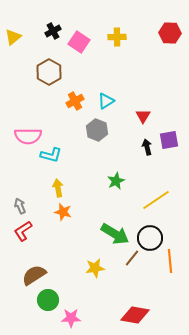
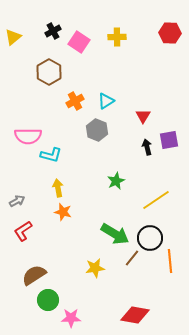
gray arrow: moved 3 px left, 5 px up; rotated 84 degrees clockwise
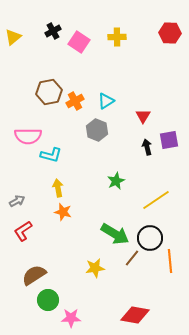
brown hexagon: moved 20 px down; rotated 20 degrees clockwise
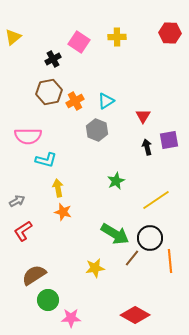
black cross: moved 28 px down
cyan L-shape: moved 5 px left, 5 px down
red diamond: rotated 20 degrees clockwise
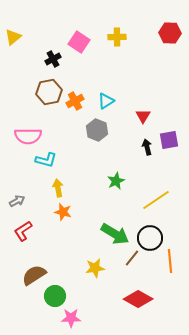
green circle: moved 7 px right, 4 px up
red diamond: moved 3 px right, 16 px up
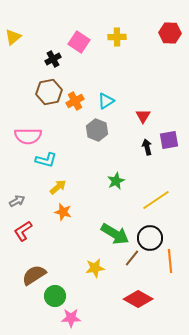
yellow arrow: moved 1 px up; rotated 60 degrees clockwise
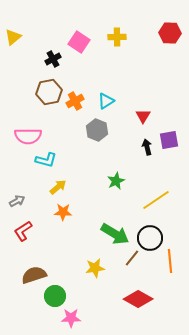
orange star: rotated 12 degrees counterclockwise
brown semicircle: rotated 15 degrees clockwise
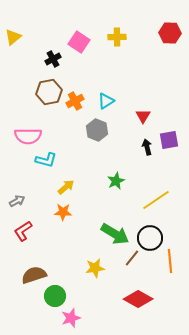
yellow arrow: moved 8 px right
pink star: rotated 18 degrees counterclockwise
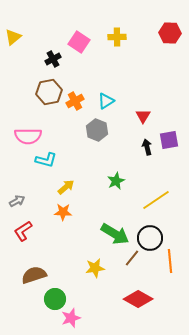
green circle: moved 3 px down
